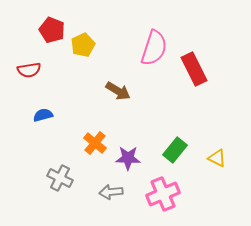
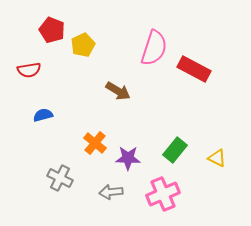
red rectangle: rotated 36 degrees counterclockwise
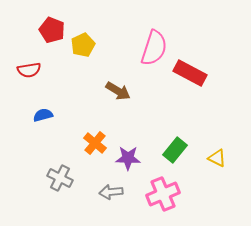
red rectangle: moved 4 px left, 4 px down
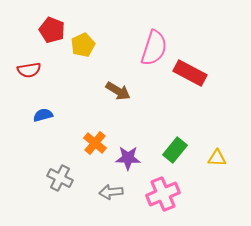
yellow triangle: rotated 24 degrees counterclockwise
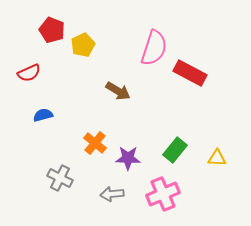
red semicircle: moved 3 px down; rotated 15 degrees counterclockwise
gray arrow: moved 1 px right, 2 px down
